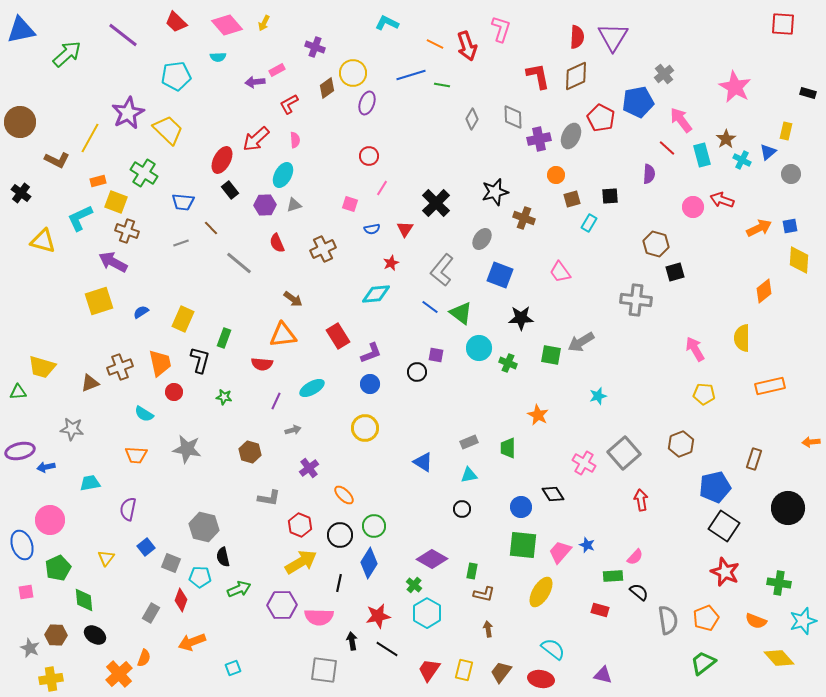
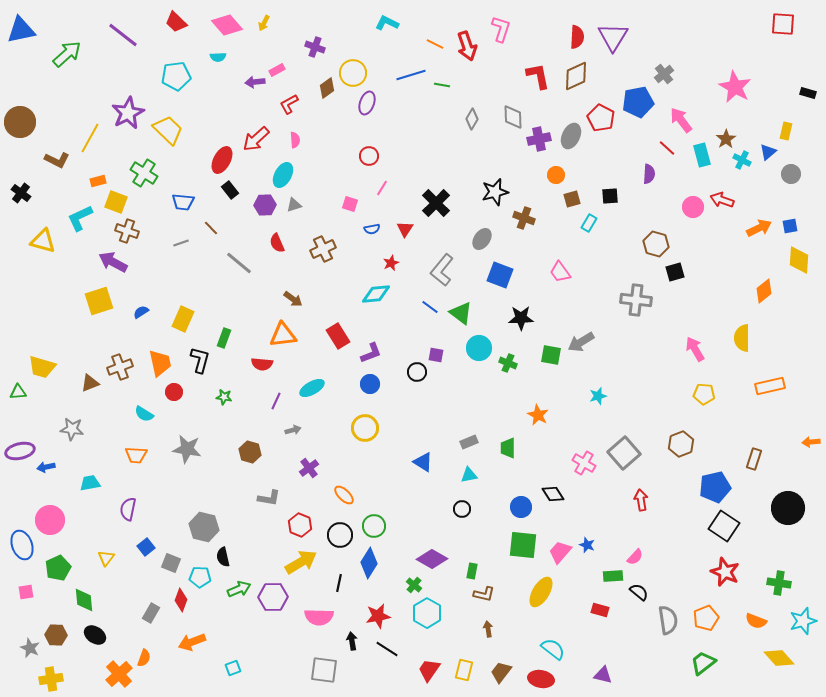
purple hexagon at (282, 605): moved 9 px left, 8 px up
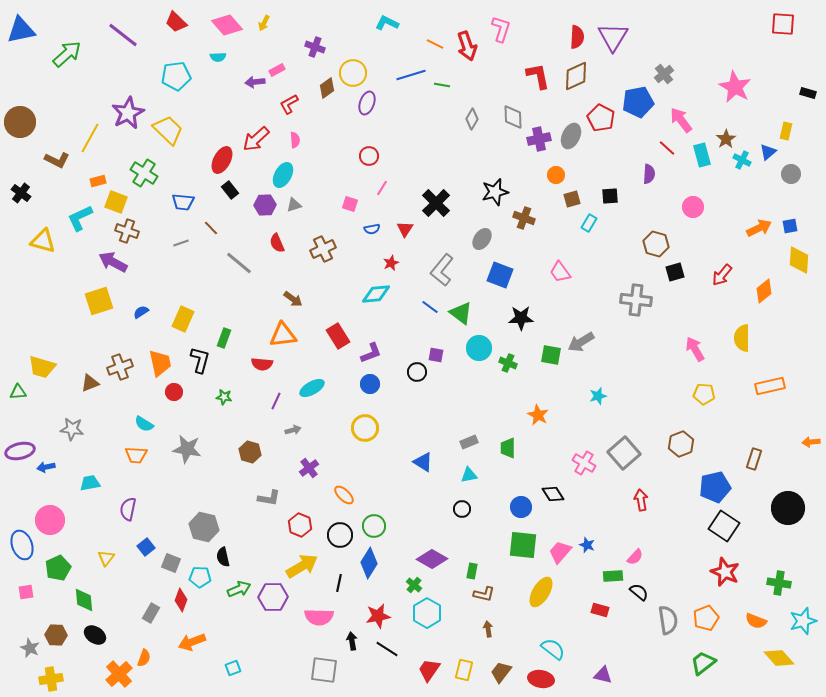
red arrow at (722, 200): moved 75 px down; rotated 70 degrees counterclockwise
cyan semicircle at (144, 414): moved 10 px down
yellow arrow at (301, 562): moved 1 px right, 4 px down
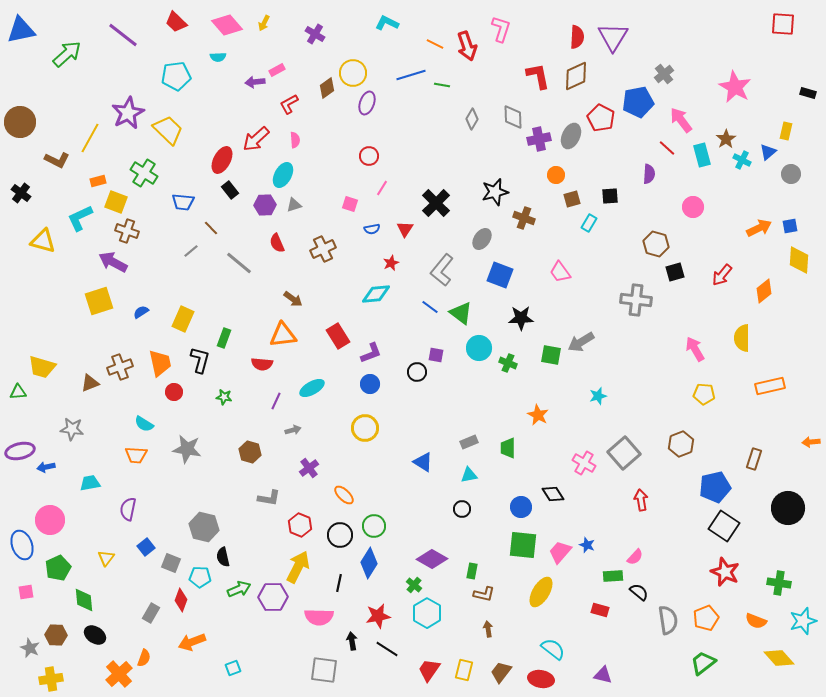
purple cross at (315, 47): moved 13 px up; rotated 12 degrees clockwise
gray line at (181, 243): moved 10 px right, 8 px down; rotated 21 degrees counterclockwise
yellow arrow at (302, 566): moved 4 px left, 1 px down; rotated 32 degrees counterclockwise
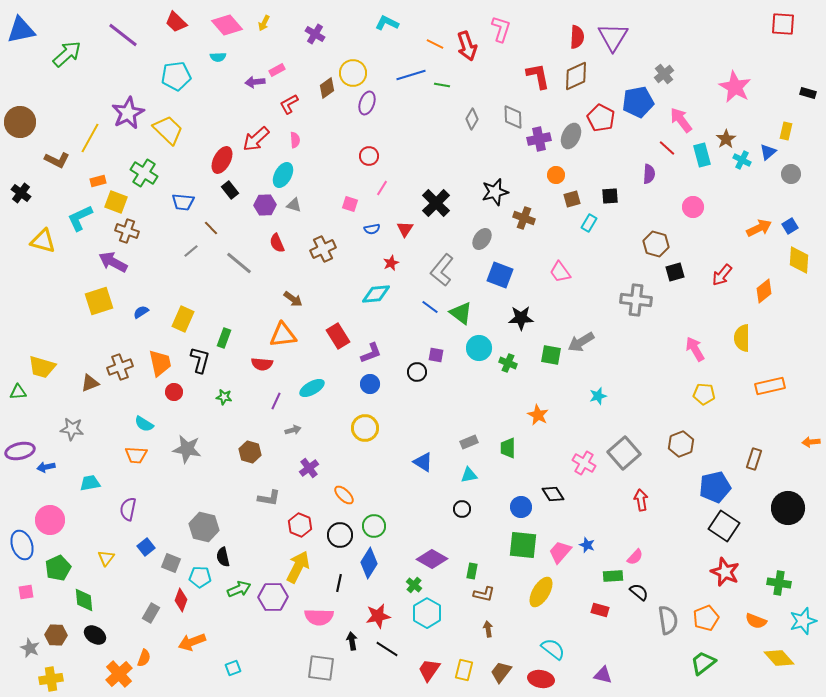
gray triangle at (294, 205): rotated 35 degrees clockwise
blue square at (790, 226): rotated 21 degrees counterclockwise
gray square at (324, 670): moved 3 px left, 2 px up
